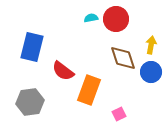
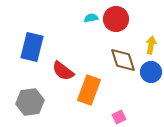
brown diamond: moved 2 px down
pink square: moved 3 px down
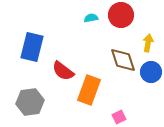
red circle: moved 5 px right, 4 px up
yellow arrow: moved 3 px left, 2 px up
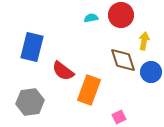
yellow arrow: moved 4 px left, 2 px up
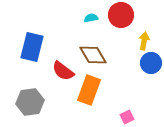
brown diamond: moved 30 px left, 5 px up; rotated 12 degrees counterclockwise
blue circle: moved 9 px up
pink square: moved 8 px right
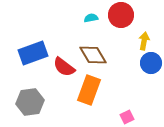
blue rectangle: moved 1 px right, 6 px down; rotated 56 degrees clockwise
red semicircle: moved 1 px right, 4 px up
